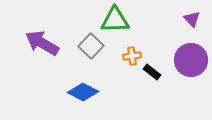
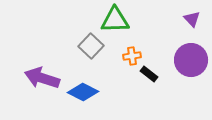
purple arrow: moved 35 px down; rotated 12 degrees counterclockwise
black rectangle: moved 3 px left, 2 px down
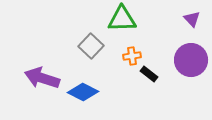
green triangle: moved 7 px right, 1 px up
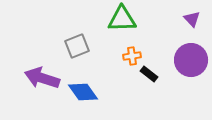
gray square: moved 14 px left; rotated 25 degrees clockwise
blue diamond: rotated 28 degrees clockwise
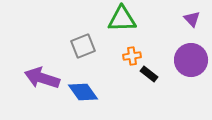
gray square: moved 6 px right
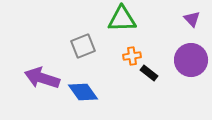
black rectangle: moved 1 px up
